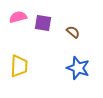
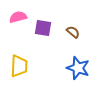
purple square: moved 5 px down
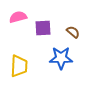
purple square: rotated 12 degrees counterclockwise
blue star: moved 17 px left, 10 px up; rotated 20 degrees counterclockwise
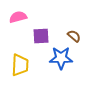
purple square: moved 2 px left, 8 px down
brown semicircle: moved 1 px right, 4 px down
yellow trapezoid: moved 1 px right, 1 px up
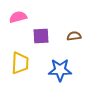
brown semicircle: rotated 48 degrees counterclockwise
blue star: moved 1 px left, 12 px down
yellow trapezoid: moved 2 px up
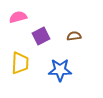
purple square: rotated 24 degrees counterclockwise
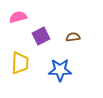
brown semicircle: moved 1 px left, 1 px down
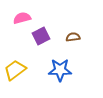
pink semicircle: moved 4 px right, 1 px down
yellow trapezoid: moved 5 px left, 7 px down; rotated 130 degrees counterclockwise
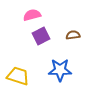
pink semicircle: moved 10 px right, 3 px up
brown semicircle: moved 2 px up
yellow trapezoid: moved 3 px right, 6 px down; rotated 55 degrees clockwise
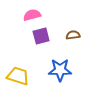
purple square: rotated 12 degrees clockwise
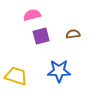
brown semicircle: moved 1 px up
blue star: moved 1 px left, 1 px down
yellow trapezoid: moved 2 px left
